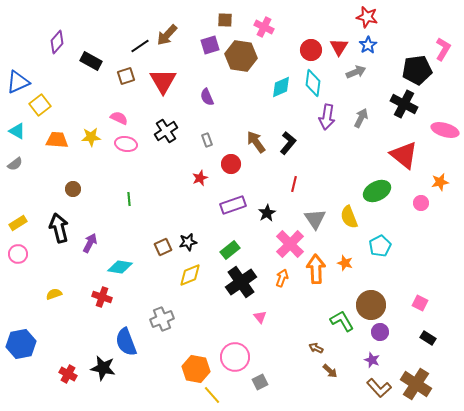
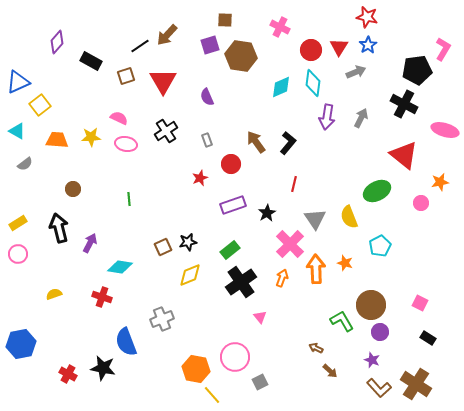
pink cross at (264, 27): moved 16 px right
gray semicircle at (15, 164): moved 10 px right
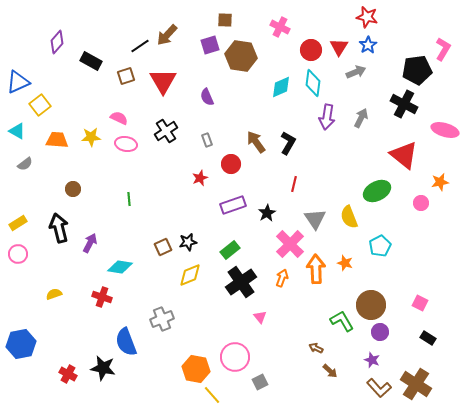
black L-shape at (288, 143): rotated 10 degrees counterclockwise
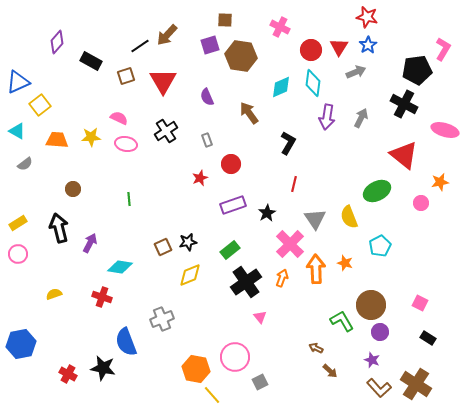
brown arrow at (256, 142): moved 7 px left, 29 px up
black cross at (241, 282): moved 5 px right
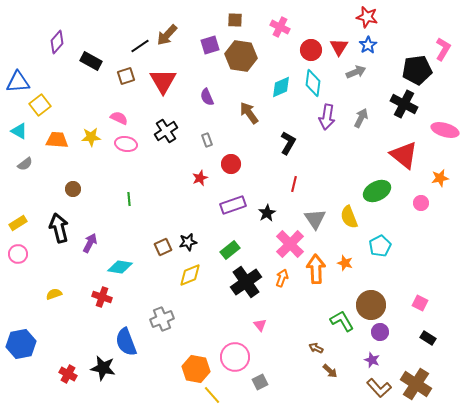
brown square at (225, 20): moved 10 px right
blue triangle at (18, 82): rotated 20 degrees clockwise
cyan triangle at (17, 131): moved 2 px right
orange star at (440, 182): moved 4 px up
pink triangle at (260, 317): moved 8 px down
